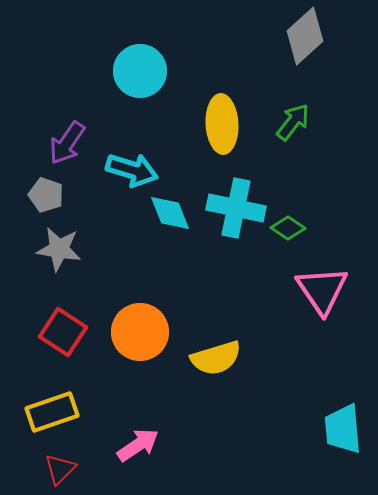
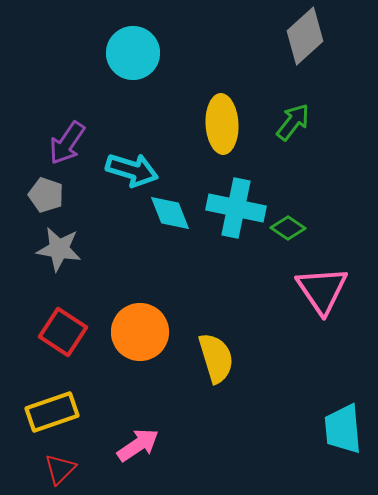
cyan circle: moved 7 px left, 18 px up
yellow semicircle: rotated 90 degrees counterclockwise
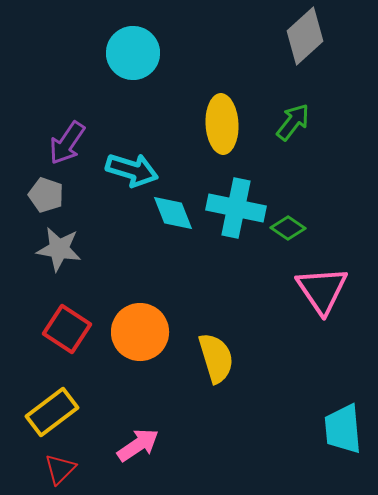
cyan diamond: moved 3 px right
red square: moved 4 px right, 3 px up
yellow rectangle: rotated 18 degrees counterclockwise
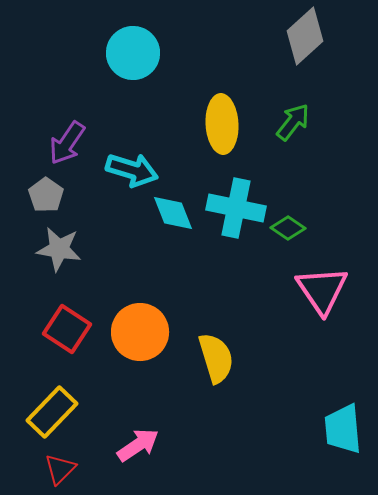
gray pentagon: rotated 16 degrees clockwise
yellow rectangle: rotated 9 degrees counterclockwise
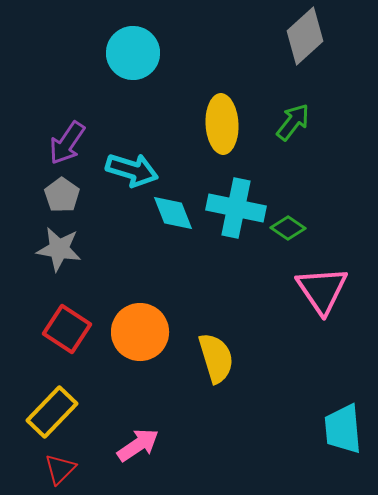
gray pentagon: moved 16 px right
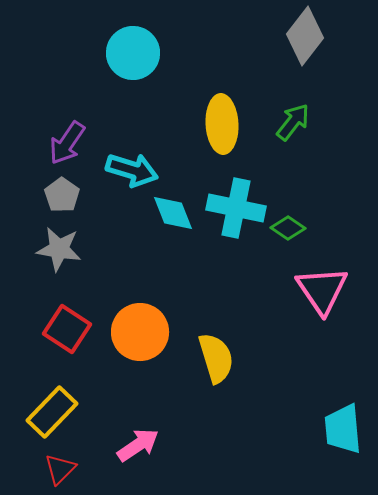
gray diamond: rotated 10 degrees counterclockwise
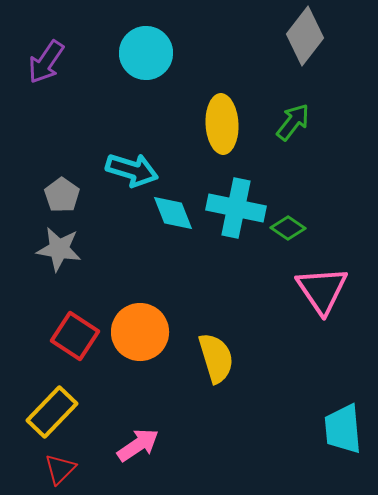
cyan circle: moved 13 px right
purple arrow: moved 21 px left, 81 px up
red square: moved 8 px right, 7 px down
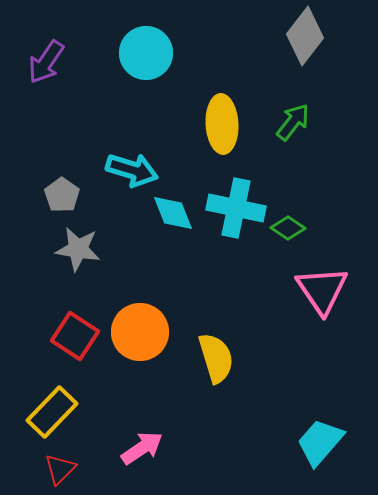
gray star: moved 19 px right
cyan trapezoid: moved 23 px left, 13 px down; rotated 46 degrees clockwise
pink arrow: moved 4 px right, 3 px down
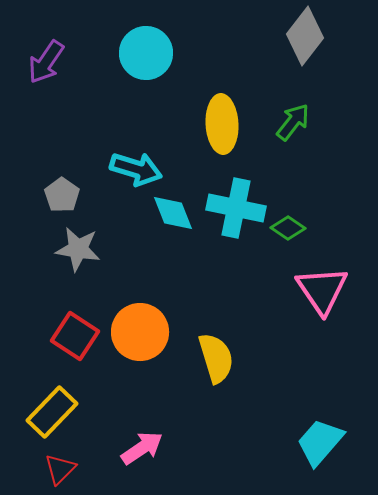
cyan arrow: moved 4 px right, 1 px up
